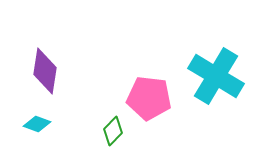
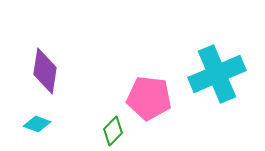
cyan cross: moved 1 px right, 2 px up; rotated 36 degrees clockwise
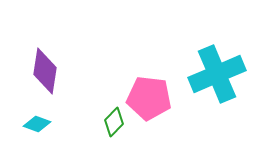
green diamond: moved 1 px right, 9 px up
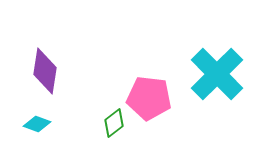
cyan cross: rotated 22 degrees counterclockwise
green diamond: moved 1 px down; rotated 8 degrees clockwise
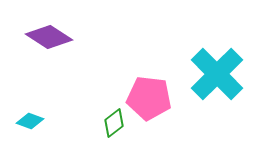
purple diamond: moved 4 px right, 34 px up; rotated 66 degrees counterclockwise
cyan diamond: moved 7 px left, 3 px up
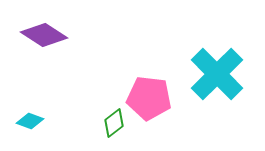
purple diamond: moved 5 px left, 2 px up
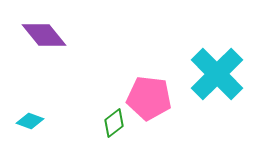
purple diamond: rotated 18 degrees clockwise
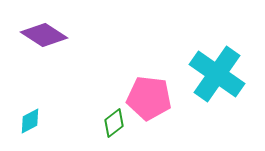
purple diamond: rotated 18 degrees counterclockwise
cyan cross: rotated 10 degrees counterclockwise
cyan diamond: rotated 48 degrees counterclockwise
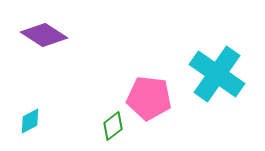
green diamond: moved 1 px left, 3 px down
